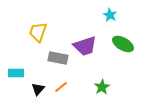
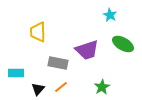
yellow trapezoid: rotated 20 degrees counterclockwise
purple trapezoid: moved 2 px right, 4 px down
gray rectangle: moved 5 px down
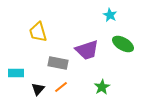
yellow trapezoid: rotated 15 degrees counterclockwise
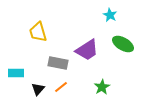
purple trapezoid: rotated 15 degrees counterclockwise
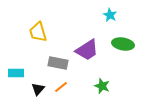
green ellipse: rotated 20 degrees counterclockwise
green star: moved 1 px up; rotated 21 degrees counterclockwise
